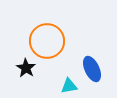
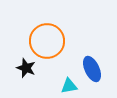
black star: rotated 12 degrees counterclockwise
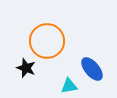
blue ellipse: rotated 15 degrees counterclockwise
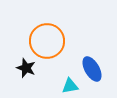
blue ellipse: rotated 10 degrees clockwise
cyan triangle: moved 1 px right
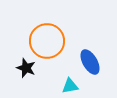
blue ellipse: moved 2 px left, 7 px up
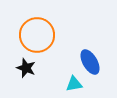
orange circle: moved 10 px left, 6 px up
cyan triangle: moved 4 px right, 2 px up
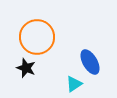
orange circle: moved 2 px down
cyan triangle: rotated 24 degrees counterclockwise
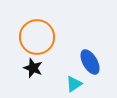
black star: moved 7 px right
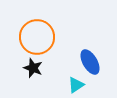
cyan triangle: moved 2 px right, 1 px down
